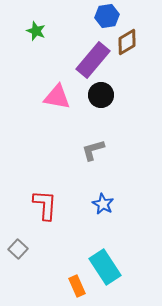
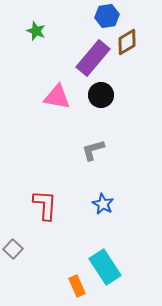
purple rectangle: moved 2 px up
gray square: moved 5 px left
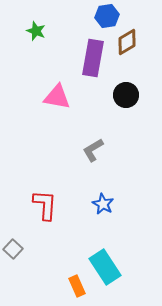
purple rectangle: rotated 30 degrees counterclockwise
black circle: moved 25 px right
gray L-shape: rotated 15 degrees counterclockwise
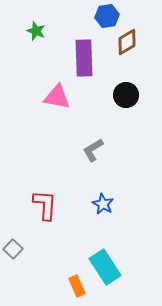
purple rectangle: moved 9 px left; rotated 12 degrees counterclockwise
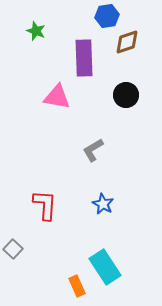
brown diamond: rotated 12 degrees clockwise
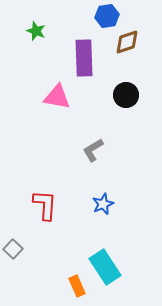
blue star: rotated 20 degrees clockwise
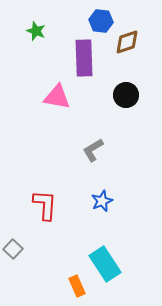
blue hexagon: moved 6 px left, 5 px down; rotated 15 degrees clockwise
blue star: moved 1 px left, 3 px up
cyan rectangle: moved 3 px up
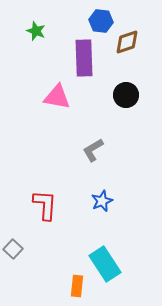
orange rectangle: rotated 30 degrees clockwise
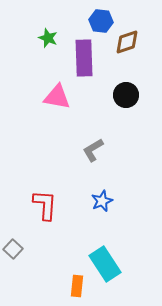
green star: moved 12 px right, 7 px down
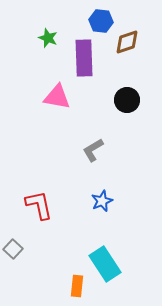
black circle: moved 1 px right, 5 px down
red L-shape: moved 6 px left; rotated 16 degrees counterclockwise
